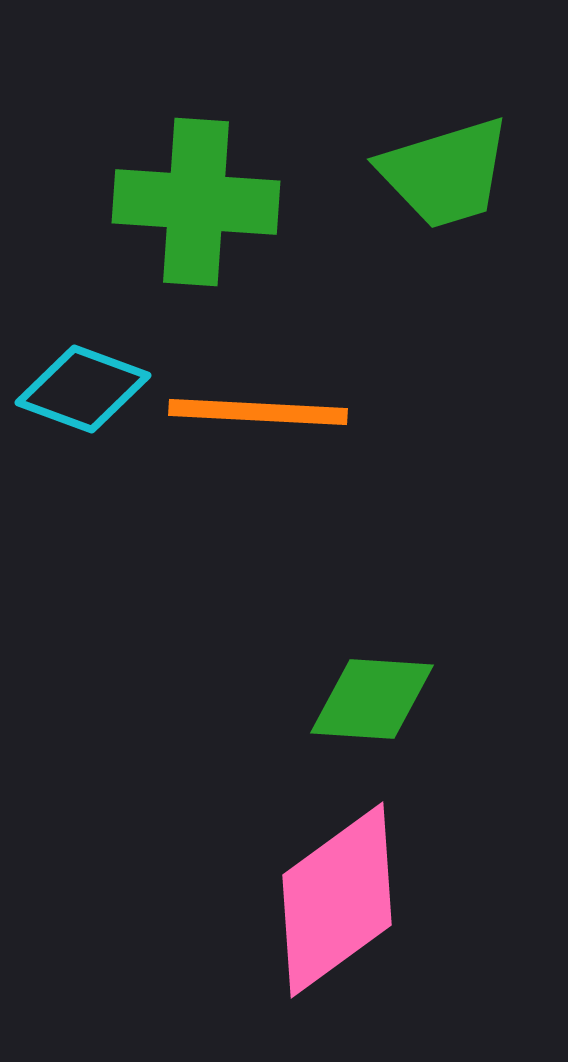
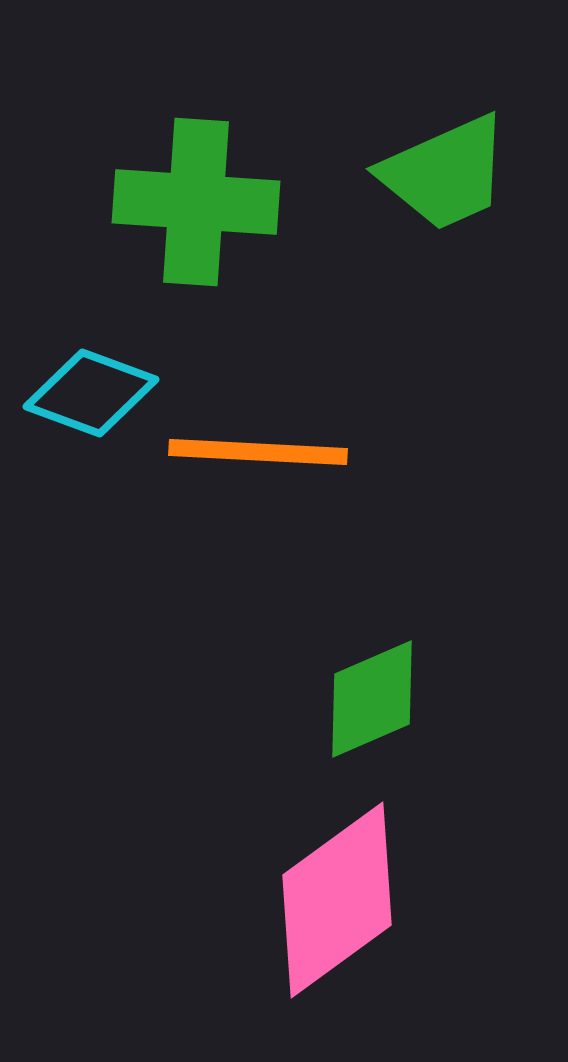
green trapezoid: rotated 7 degrees counterclockwise
cyan diamond: moved 8 px right, 4 px down
orange line: moved 40 px down
green diamond: rotated 27 degrees counterclockwise
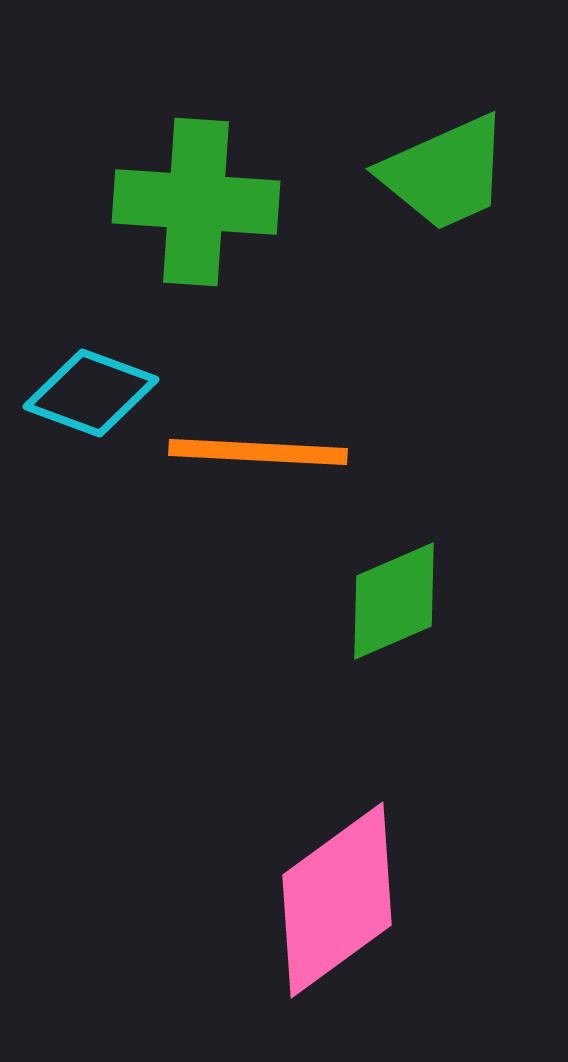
green diamond: moved 22 px right, 98 px up
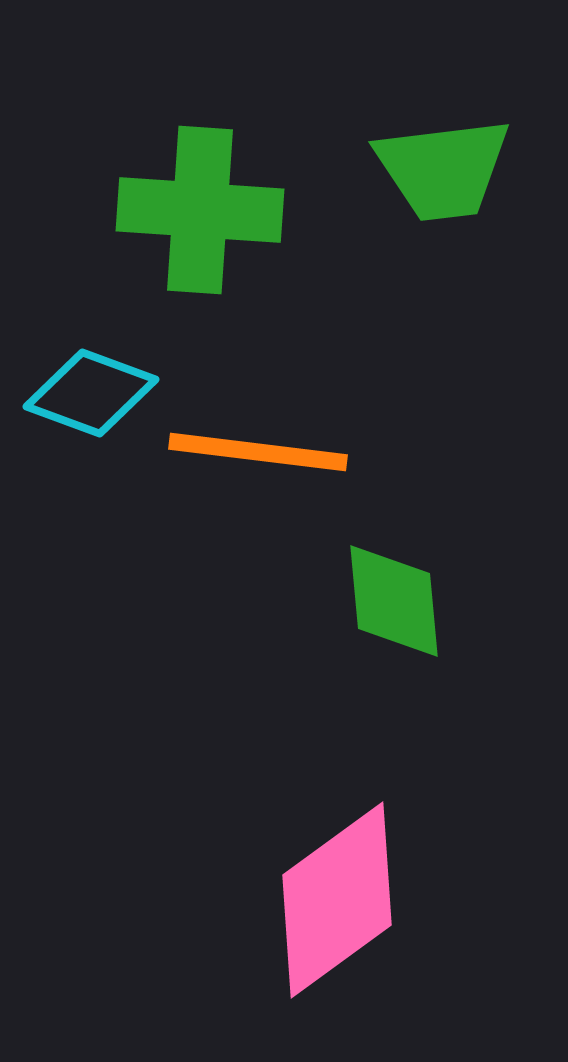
green trapezoid: moved 2 px left, 4 px up; rotated 17 degrees clockwise
green cross: moved 4 px right, 8 px down
orange line: rotated 4 degrees clockwise
green diamond: rotated 72 degrees counterclockwise
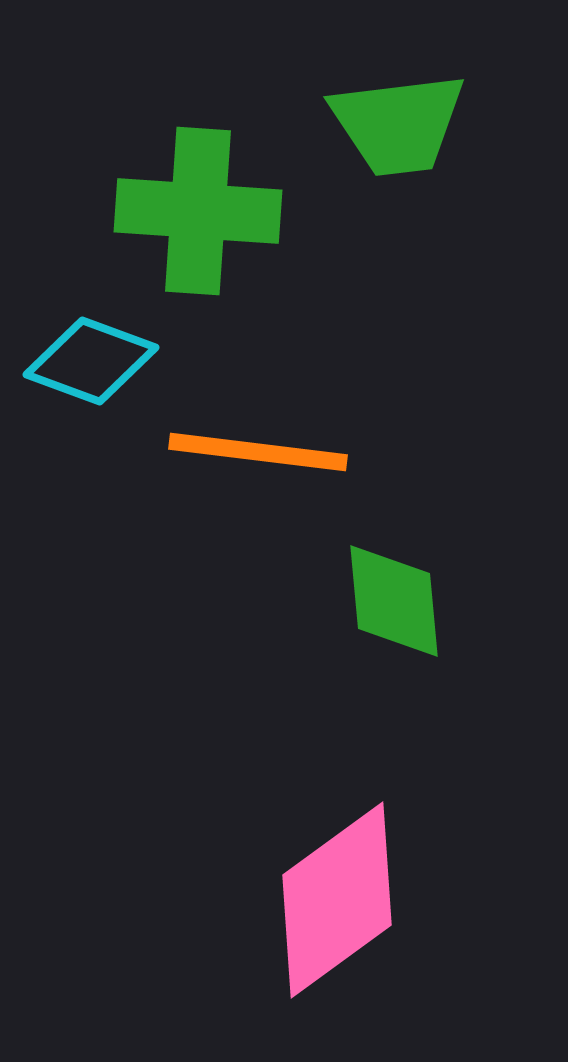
green trapezoid: moved 45 px left, 45 px up
green cross: moved 2 px left, 1 px down
cyan diamond: moved 32 px up
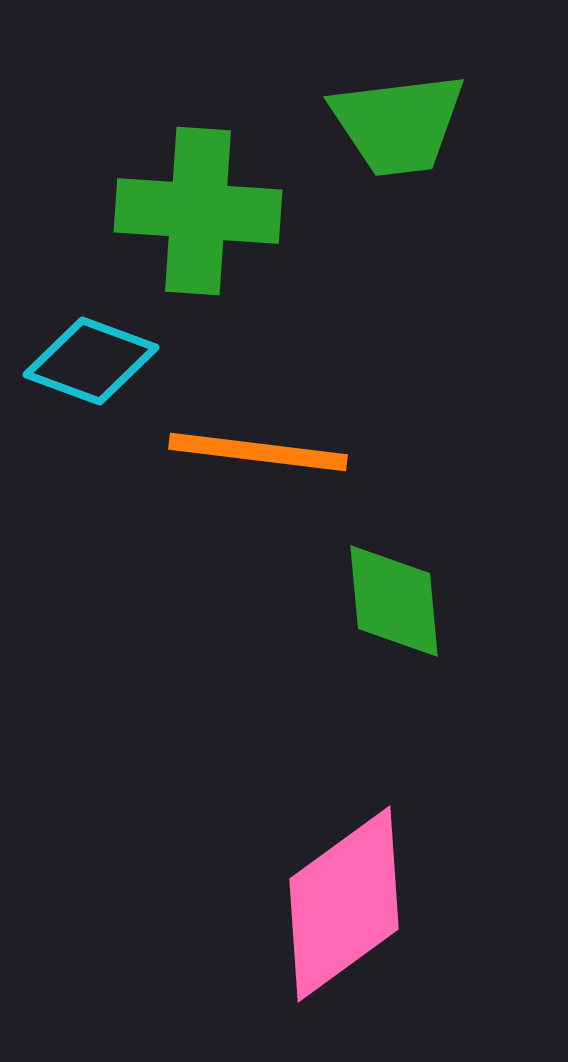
pink diamond: moved 7 px right, 4 px down
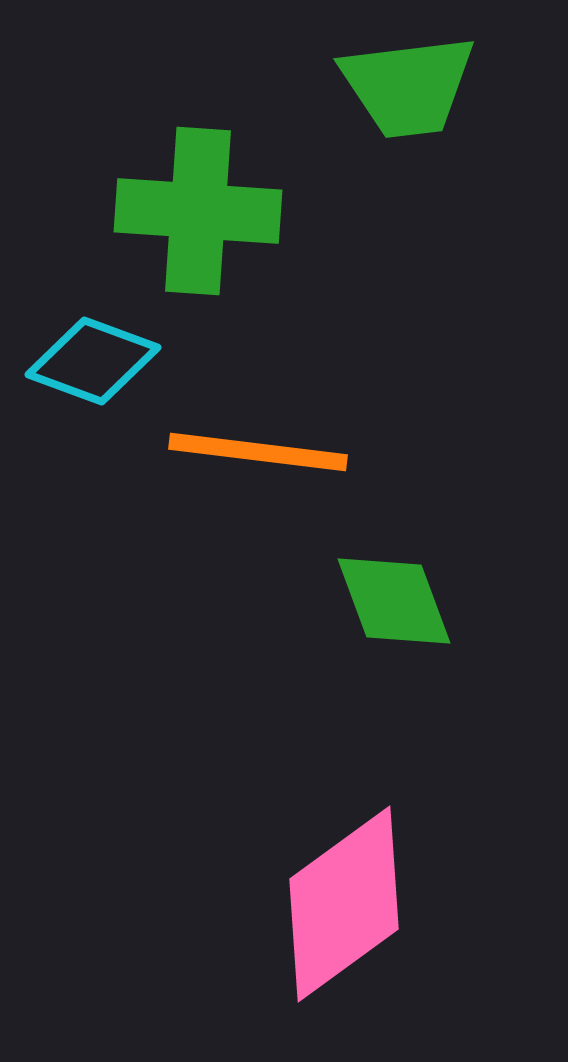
green trapezoid: moved 10 px right, 38 px up
cyan diamond: moved 2 px right
green diamond: rotated 15 degrees counterclockwise
